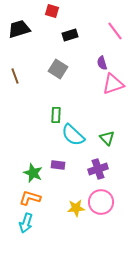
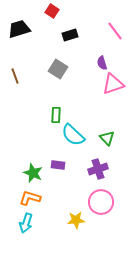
red square: rotated 16 degrees clockwise
yellow star: moved 12 px down
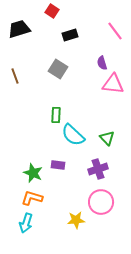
pink triangle: rotated 25 degrees clockwise
orange L-shape: moved 2 px right
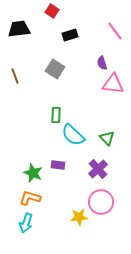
black trapezoid: rotated 10 degrees clockwise
gray square: moved 3 px left
purple cross: rotated 24 degrees counterclockwise
orange L-shape: moved 2 px left
yellow star: moved 3 px right, 3 px up
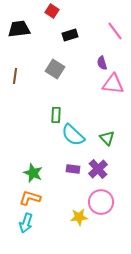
brown line: rotated 28 degrees clockwise
purple rectangle: moved 15 px right, 4 px down
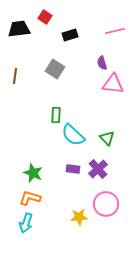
red square: moved 7 px left, 6 px down
pink line: rotated 66 degrees counterclockwise
pink circle: moved 5 px right, 2 px down
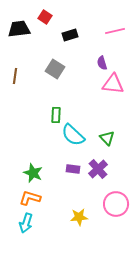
pink circle: moved 10 px right
